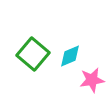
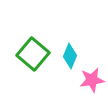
cyan diamond: rotated 45 degrees counterclockwise
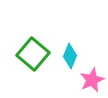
pink star: rotated 15 degrees counterclockwise
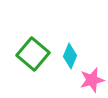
pink star: rotated 10 degrees clockwise
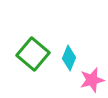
cyan diamond: moved 1 px left, 2 px down
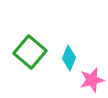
green square: moved 3 px left, 2 px up
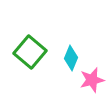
cyan diamond: moved 2 px right
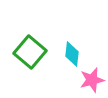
cyan diamond: moved 1 px right, 4 px up; rotated 15 degrees counterclockwise
